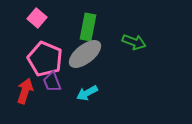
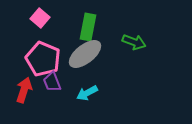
pink square: moved 3 px right
pink pentagon: moved 2 px left
red arrow: moved 1 px left, 1 px up
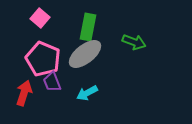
red arrow: moved 3 px down
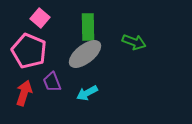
green rectangle: rotated 12 degrees counterclockwise
pink pentagon: moved 14 px left, 8 px up
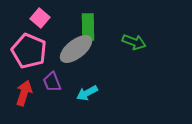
gray ellipse: moved 9 px left, 5 px up
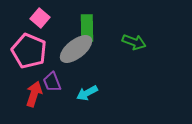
green rectangle: moved 1 px left, 1 px down
red arrow: moved 10 px right, 1 px down
